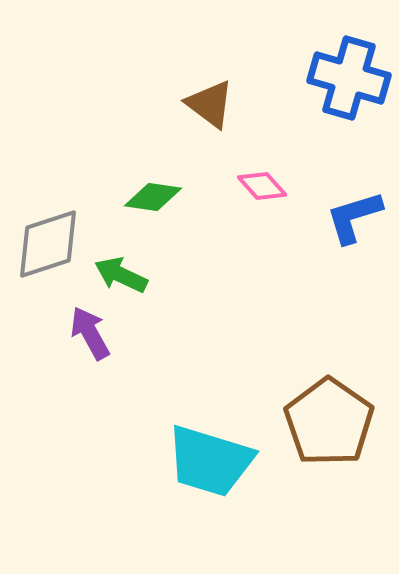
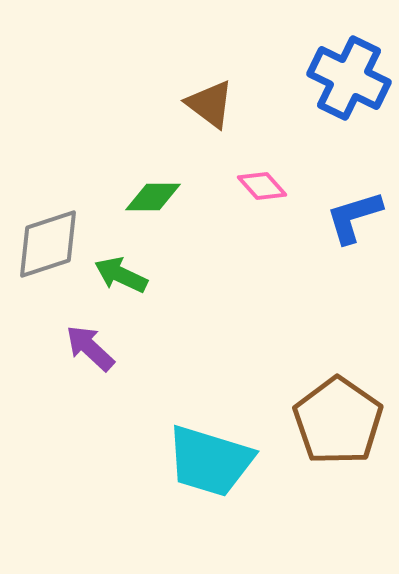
blue cross: rotated 10 degrees clockwise
green diamond: rotated 8 degrees counterclockwise
purple arrow: moved 15 px down; rotated 18 degrees counterclockwise
brown pentagon: moved 9 px right, 1 px up
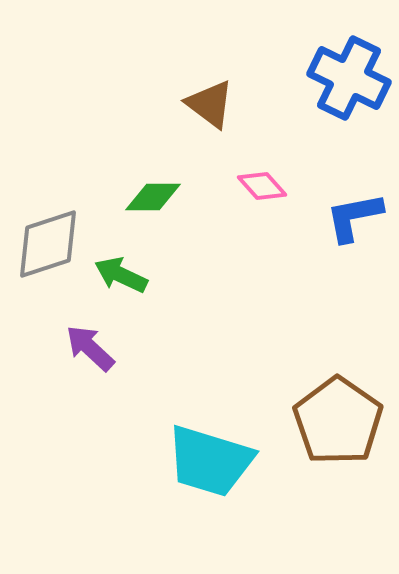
blue L-shape: rotated 6 degrees clockwise
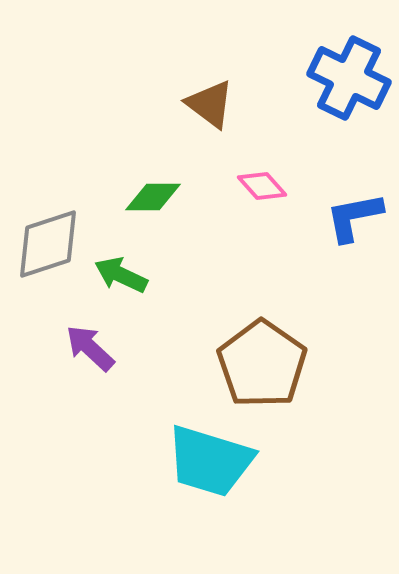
brown pentagon: moved 76 px left, 57 px up
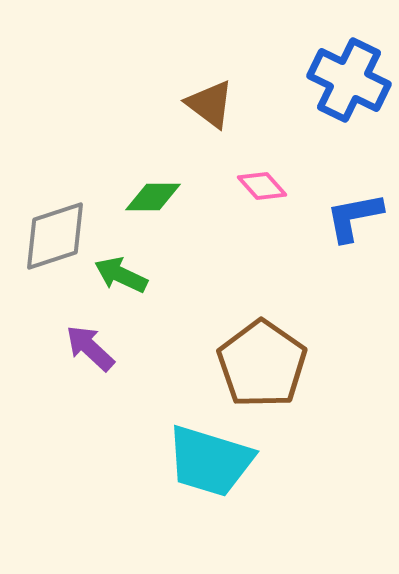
blue cross: moved 2 px down
gray diamond: moved 7 px right, 8 px up
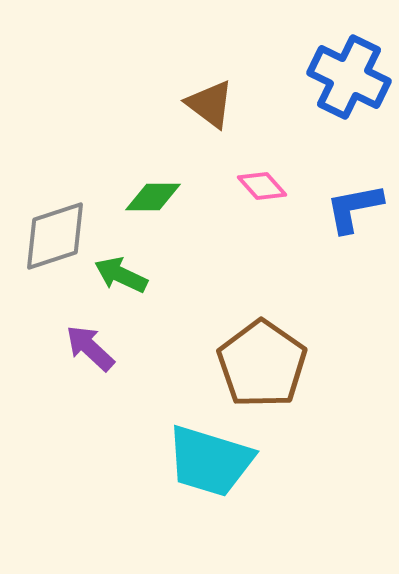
blue cross: moved 3 px up
blue L-shape: moved 9 px up
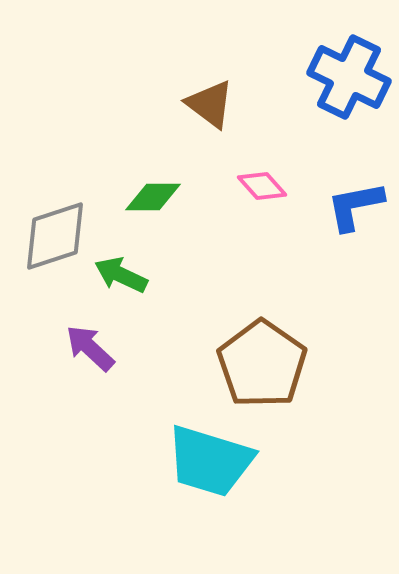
blue L-shape: moved 1 px right, 2 px up
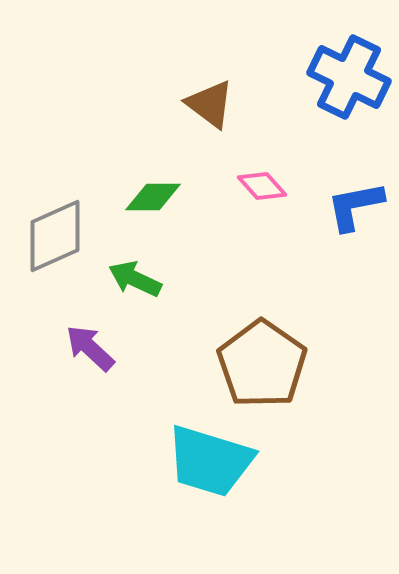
gray diamond: rotated 6 degrees counterclockwise
green arrow: moved 14 px right, 4 px down
